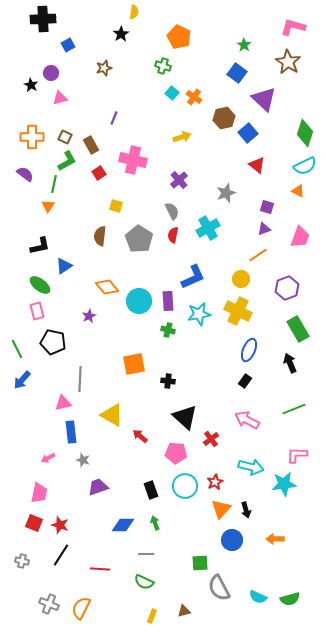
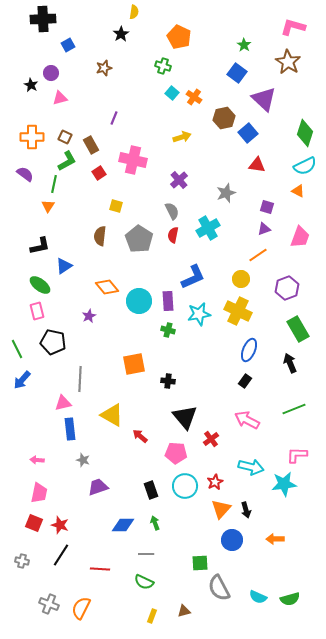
red triangle at (257, 165): rotated 30 degrees counterclockwise
black triangle at (185, 417): rotated 8 degrees clockwise
blue rectangle at (71, 432): moved 1 px left, 3 px up
pink arrow at (48, 458): moved 11 px left, 2 px down; rotated 32 degrees clockwise
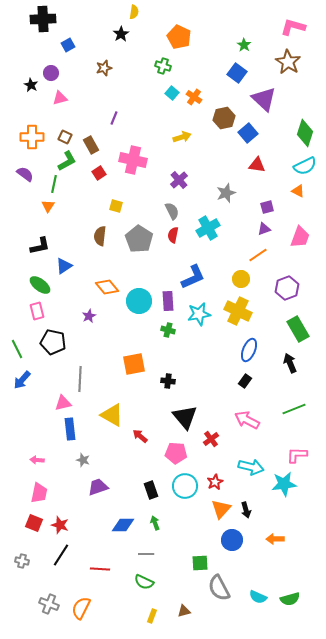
purple square at (267, 207): rotated 32 degrees counterclockwise
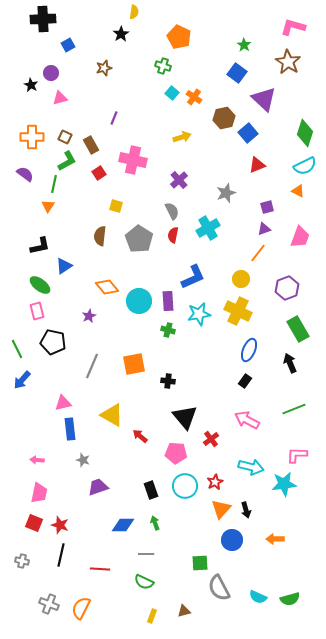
red triangle at (257, 165): rotated 30 degrees counterclockwise
orange line at (258, 255): moved 2 px up; rotated 18 degrees counterclockwise
gray line at (80, 379): moved 12 px right, 13 px up; rotated 20 degrees clockwise
black line at (61, 555): rotated 20 degrees counterclockwise
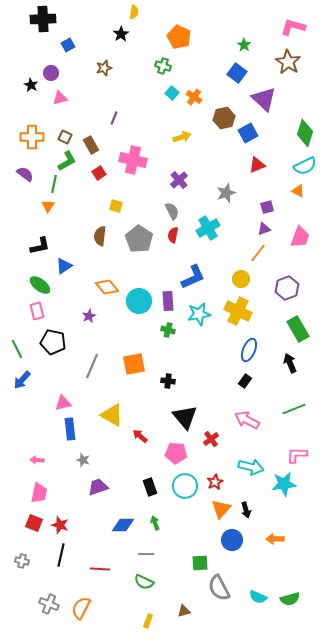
blue square at (248, 133): rotated 12 degrees clockwise
black rectangle at (151, 490): moved 1 px left, 3 px up
yellow rectangle at (152, 616): moved 4 px left, 5 px down
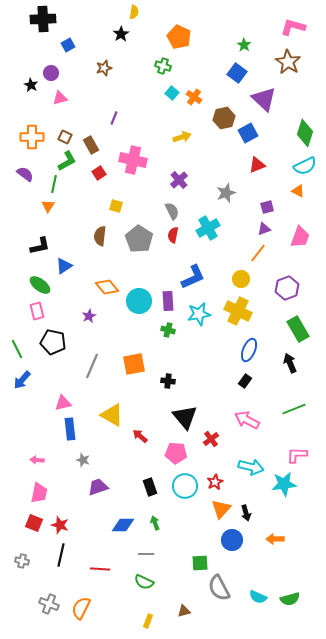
black arrow at (246, 510): moved 3 px down
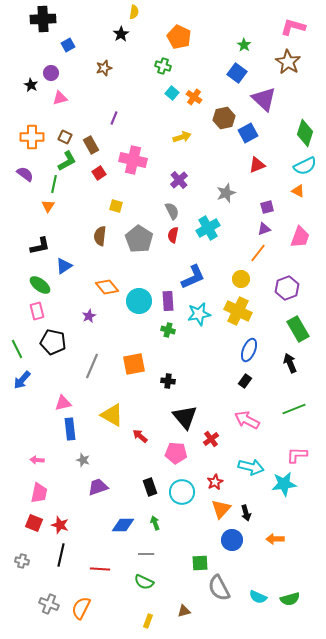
cyan circle at (185, 486): moved 3 px left, 6 px down
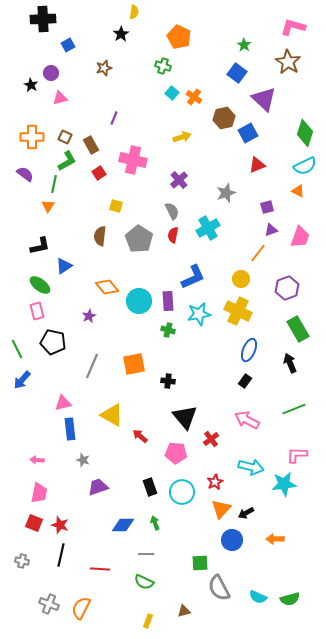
purple triangle at (264, 229): moved 7 px right, 1 px down
black arrow at (246, 513): rotated 77 degrees clockwise
